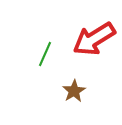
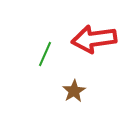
red arrow: rotated 24 degrees clockwise
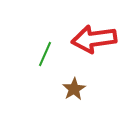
brown star: moved 2 px up
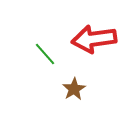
green line: rotated 65 degrees counterclockwise
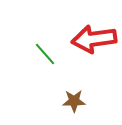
brown star: moved 12 px down; rotated 30 degrees clockwise
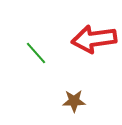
green line: moved 9 px left, 1 px up
